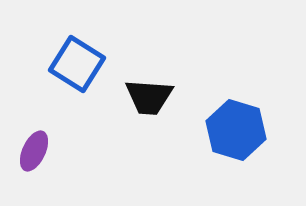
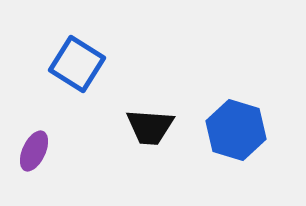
black trapezoid: moved 1 px right, 30 px down
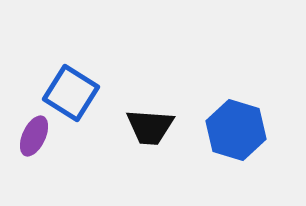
blue square: moved 6 px left, 29 px down
purple ellipse: moved 15 px up
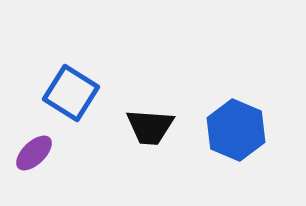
blue hexagon: rotated 6 degrees clockwise
purple ellipse: moved 17 px down; rotated 21 degrees clockwise
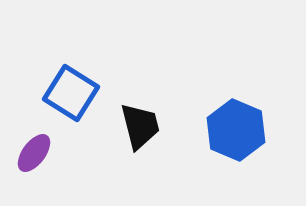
black trapezoid: moved 10 px left, 1 px up; rotated 108 degrees counterclockwise
purple ellipse: rotated 9 degrees counterclockwise
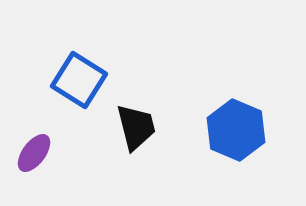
blue square: moved 8 px right, 13 px up
black trapezoid: moved 4 px left, 1 px down
